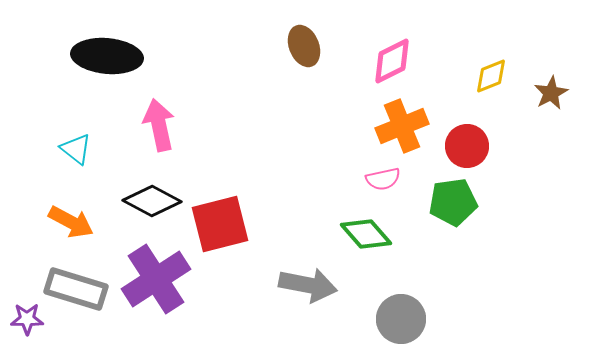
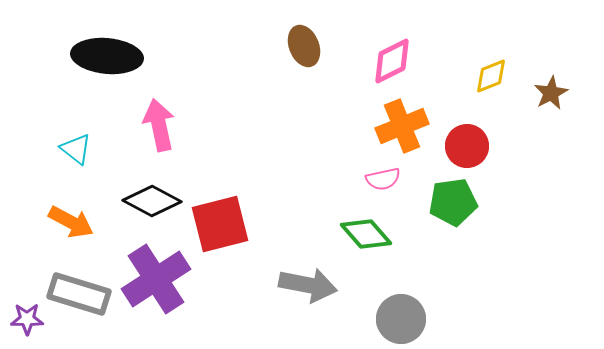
gray rectangle: moved 3 px right, 5 px down
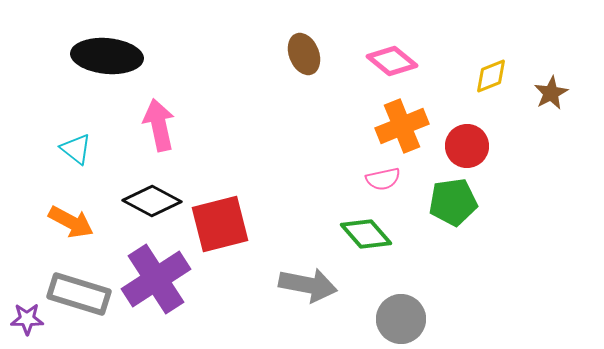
brown ellipse: moved 8 px down
pink diamond: rotated 66 degrees clockwise
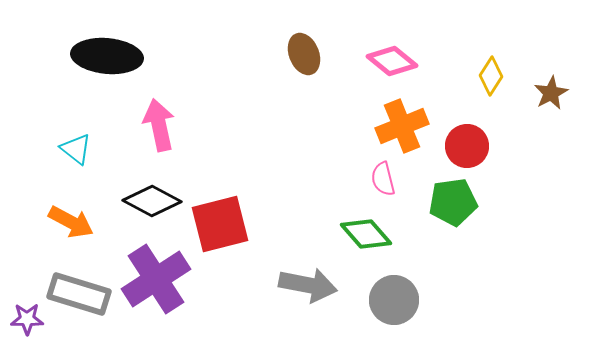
yellow diamond: rotated 36 degrees counterclockwise
pink semicircle: rotated 88 degrees clockwise
gray circle: moved 7 px left, 19 px up
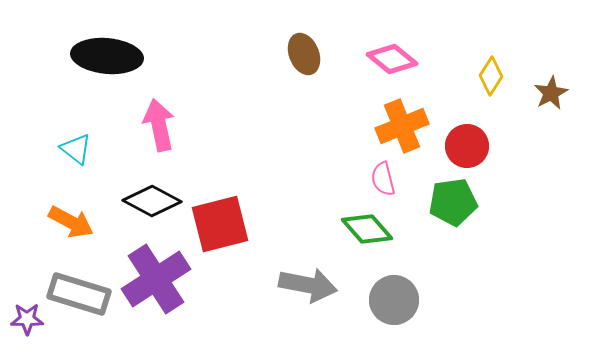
pink diamond: moved 2 px up
green diamond: moved 1 px right, 5 px up
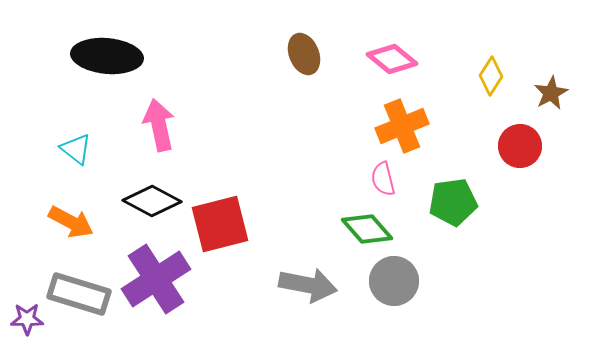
red circle: moved 53 px right
gray circle: moved 19 px up
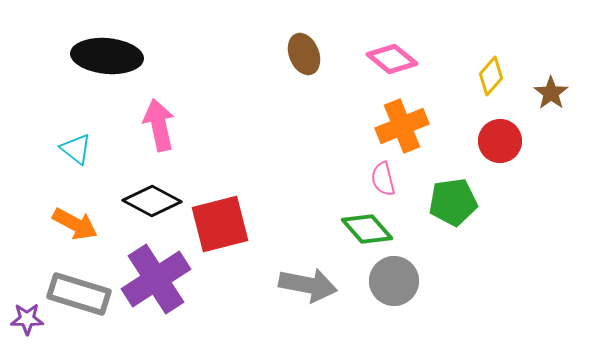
yellow diamond: rotated 9 degrees clockwise
brown star: rotated 8 degrees counterclockwise
red circle: moved 20 px left, 5 px up
orange arrow: moved 4 px right, 2 px down
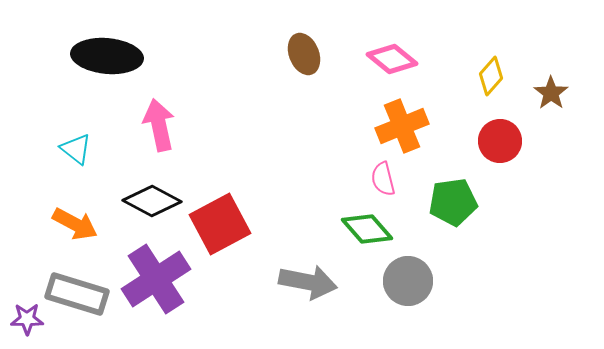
red square: rotated 14 degrees counterclockwise
gray circle: moved 14 px right
gray arrow: moved 3 px up
gray rectangle: moved 2 px left
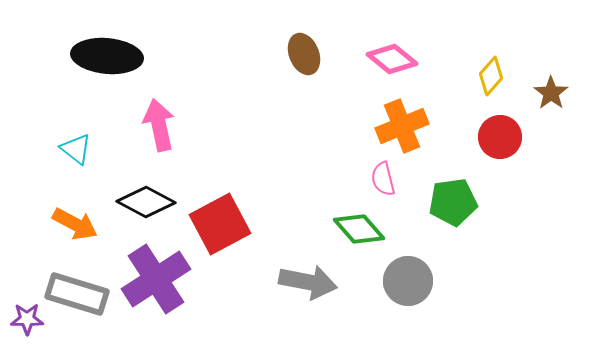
red circle: moved 4 px up
black diamond: moved 6 px left, 1 px down
green diamond: moved 8 px left
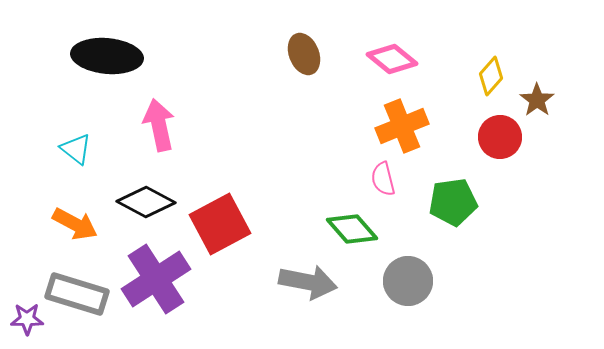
brown star: moved 14 px left, 7 px down
green diamond: moved 7 px left
